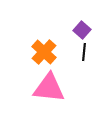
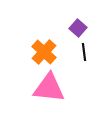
purple square: moved 4 px left, 2 px up
black line: rotated 12 degrees counterclockwise
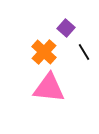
purple square: moved 12 px left
black line: rotated 24 degrees counterclockwise
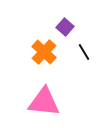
purple square: moved 1 px left, 1 px up
pink triangle: moved 5 px left, 14 px down
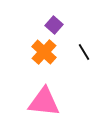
purple square: moved 11 px left, 2 px up
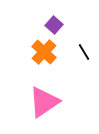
pink triangle: rotated 40 degrees counterclockwise
